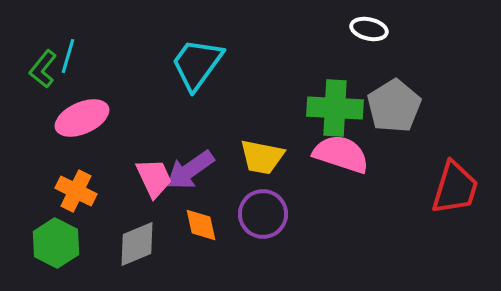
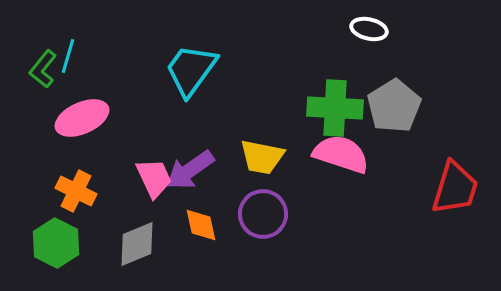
cyan trapezoid: moved 6 px left, 6 px down
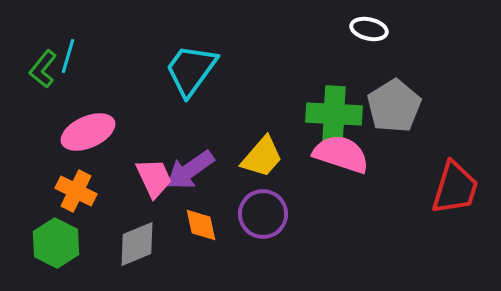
green cross: moved 1 px left, 6 px down
pink ellipse: moved 6 px right, 14 px down
yellow trapezoid: rotated 60 degrees counterclockwise
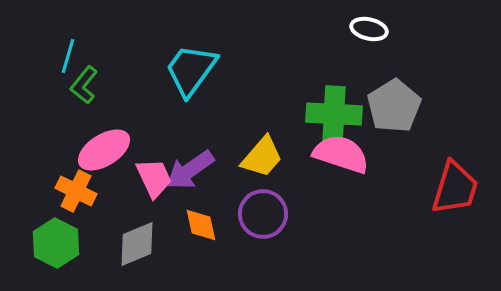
green L-shape: moved 41 px right, 16 px down
pink ellipse: moved 16 px right, 18 px down; rotated 8 degrees counterclockwise
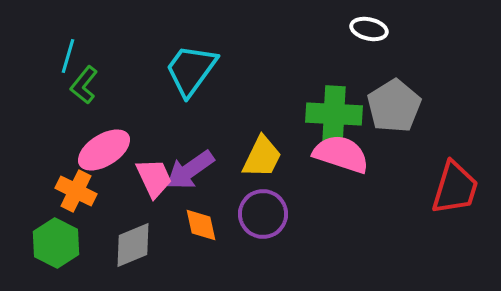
yellow trapezoid: rotated 15 degrees counterclockwise
gray diamond: moved 4 px left, 1 px down
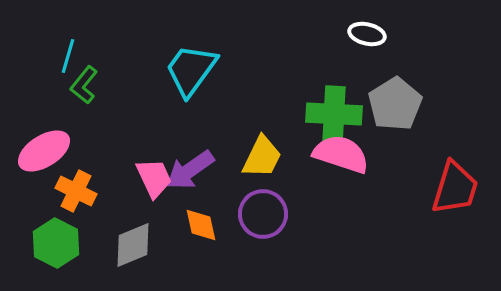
white ellipse: moved 2 px left, 5 px down
gray pentagon: moved 1 px right, 2 px up
pink ellipse: moved 60 px left, 1 px down
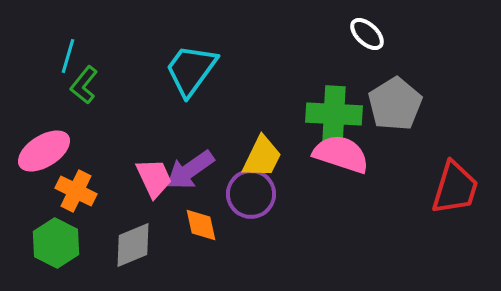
white ellipse: rotated 30 degrees clockwise
purple circle: moved 12 px left, 20 px up
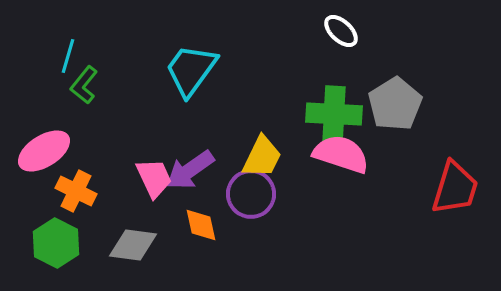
white ellipse: moved 26 px left, 3 px up
gray diamond: rotated 30 degrees clockwise
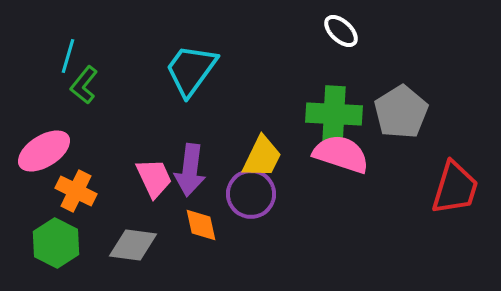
gray pentagon: moved 6 px right, 8 px down
purple arrow: rotated 48 degrees counterclockwise
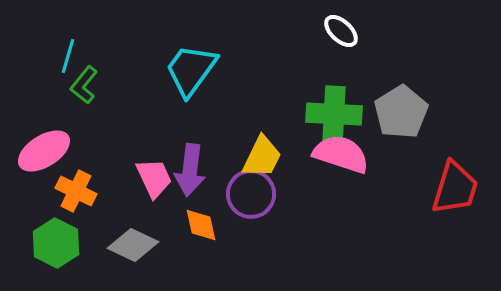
gray diamond: rotated 18 degrees clockwise
